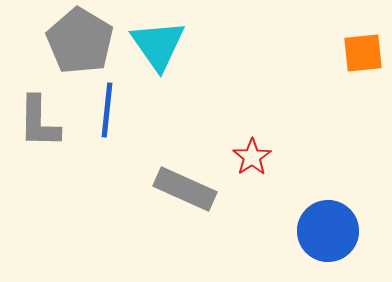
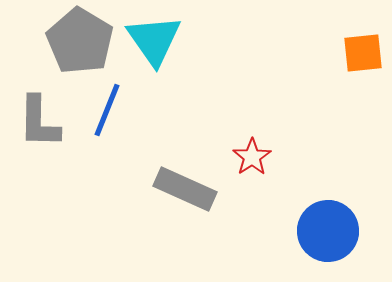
cyan triangle: moved 4 px left, 5 px up
blue line: rotated 16 degrees clockwise
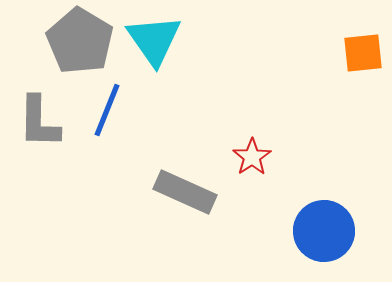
gray rectangle: moved 3 px down
blue circle: moved 4 px left
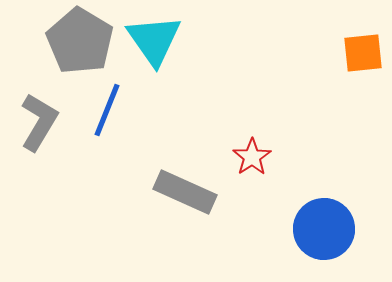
gray L-shape: rotated 150 degrees counterclockwise
blue circle: moved 2 px up
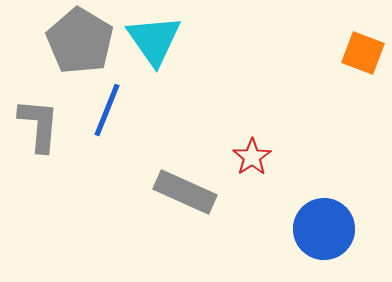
orange square: rotated 27 degrees clockwise
gray L-shape: moved 3 px down; rotated 26 degrees counterclockwise
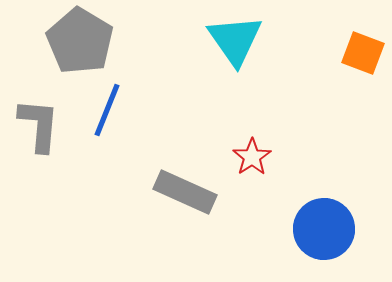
cyan triangle: moved 81 px right
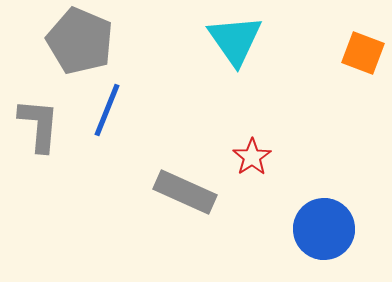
gray pentagon: rotated 8 degrees counterclockwise
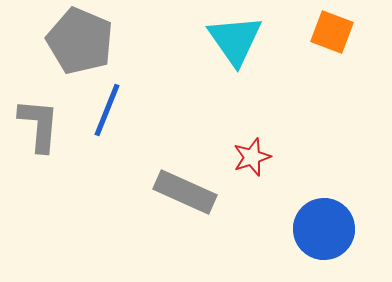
orange square: moved 31 px left, 21 px up
red star: rotated 15 degrees clockwise
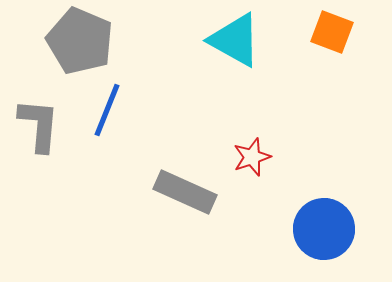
cyan triangle: rotated 26 degrees counterclockwise
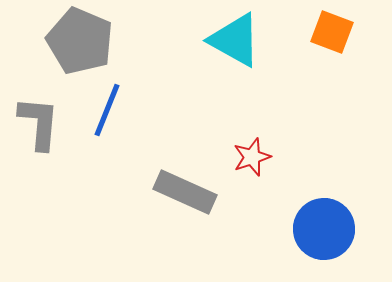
gray L-shape: moved 2 px up
